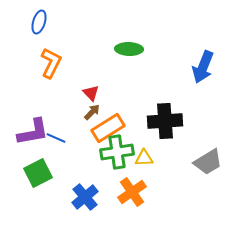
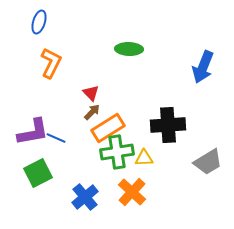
black cross: moved 3 px right, 4 px down
orange cross: rotated 12 degrees counterclockwise
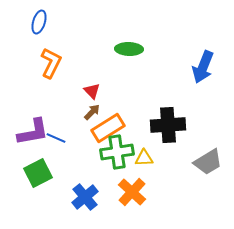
red triangle: moved 1 px right, 2 px up
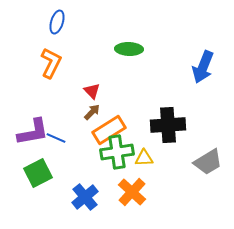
blue ellipse: moved 18 px right
orange rectangle: moved 1 px right, 2 px down
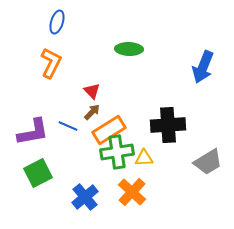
blue line: moved 12 px right, 12 px up
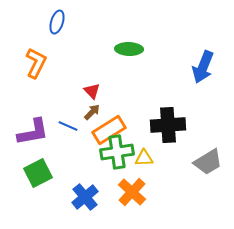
orange L-shape: moved 15 px left
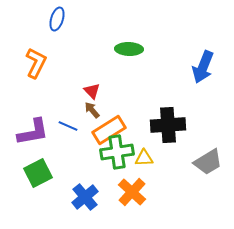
blue ellipse: moved 3 px up
brown arrow: moved 2 px up; rotated 84 degrees counterclockwise
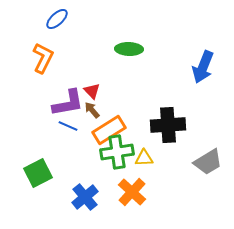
blue ellipse: rotated 30 degrees clockwise
orange L-shape: moved 7 px right, 5 px up
purple L-shape: moved 35 px right, 29 px up
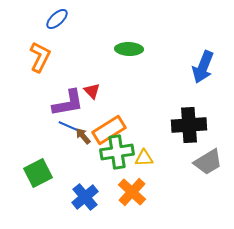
orange L-shape: moved 3 px left, 1 px up
brown arrow: moved 9 px left, 26 px down
black cross: moved 21 px right
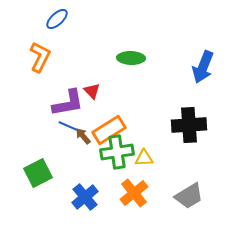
green ellipse: moved 2 px right, 9 px down
gray trapezoid: moved 19 px left, 34 px down
orange cross: moved 2 px right, 1 px down; rotated 8 degrees clockwise
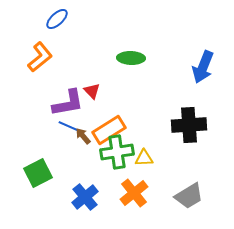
orange L-shape: rotated 24 degrees clockwise
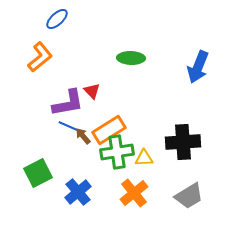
blue arrow: moved 5 px left
black cross: moved 6 px left, 17 px down
blue cross: moved 7 px left, 5 px up
